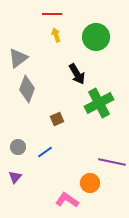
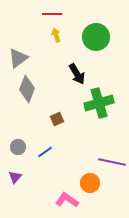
green cross: rotated 12 degrees clockwise
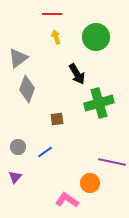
yellow arrow: moved 2 px down
brown square: rotated 16 degrees clockwise
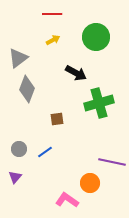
yellow arrow: moved 3 px left, 3 px down; rotated 80 degrees clockwise
black arrow: moved 1 px left, 1 px up; rotated 30 degrees counterclockwise
gray circle: moved 1 px right, 2 px down
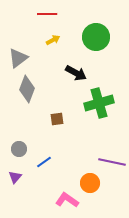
red line: moved 5 px left
blue line: moved 1 px left, 10 px down
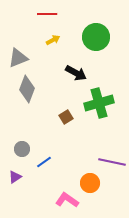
gray triangle: rotated 15 degrees clockwise
brown square: moved 9 px right, 2 px up; rotated 24 degrees counterclockwise
gray circle: moved 3 px right
purple triangle: rotated 16 degrees clockwise
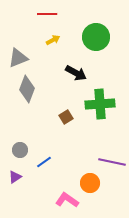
green cross: moved 1 px right, 1 px down; rotated 12 degrees clockwise
gray circle: moved 2 px left, 1 px down
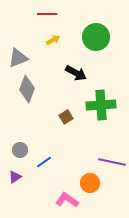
green cross: moved 1 px right, 1 px down
